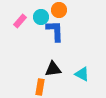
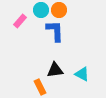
cyan circle: moved 7 px up
black triangle: moved 2 px right, 1 px down
orange rectangle: rotated 35 degrees counterclockwise
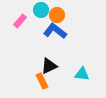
orange circle: moved 2 px left, 5 px down
blue L-shape: rotated 50 degrees counterclockwise
black triangle: moved 6 px left, 4 px up; rotated 18 degrees counterclockwise
cyan triangle: rotated 21 degrees counterclockwise
orange rectangle: moved 2 px right, 6 px up
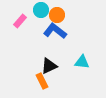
cyan triangle: moved 12 px up
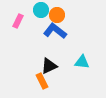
pink rectangle: moved 2 px left; rotated 16 degrees counterclockwise
